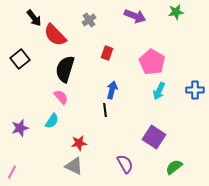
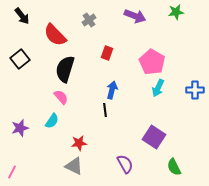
black arrow: moved 12 px left, 2 px up
cyan arrow: moved 1 px left, 3 px up
green semicircle: rotated 78 degrees counterclockwise
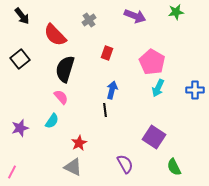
red star: rotated 21 degrees counterclockwise
gray triangle: moved 1 px left, 1 px down
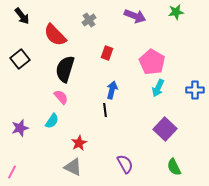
purple square: moved 11 px right, 8 px up; rotated 10 degrees clockwise
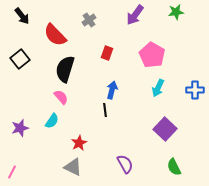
purple arrow: moved 1 px up; rotated 105 degrees clockwise
pink pentagon: moved 7 px up
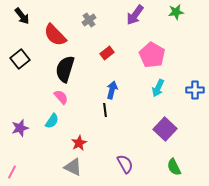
red rectangle: rotated 32 degrees clockwise
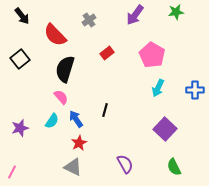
blue arrow: moved 36 px left, 29 px down; rotated 48 degrees counterclockwise
black line: rotated 24 degrees clockwise
